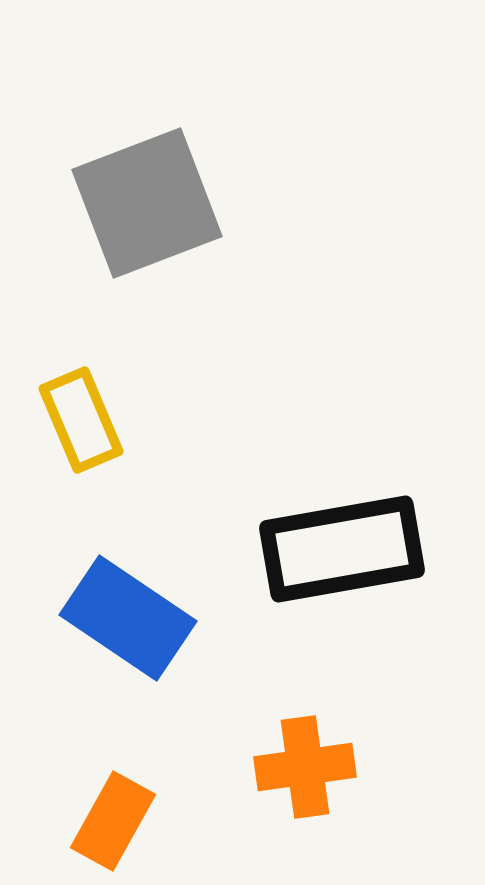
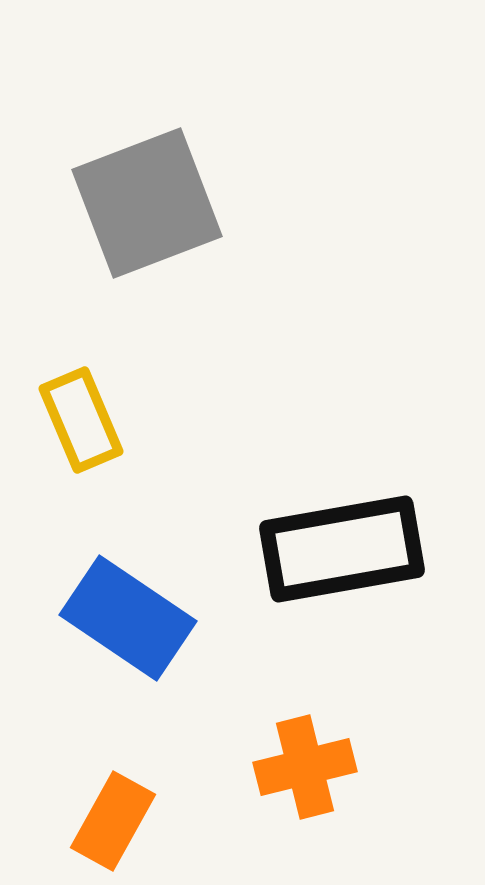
orange cross: rotated 6 degrees counterclockwise
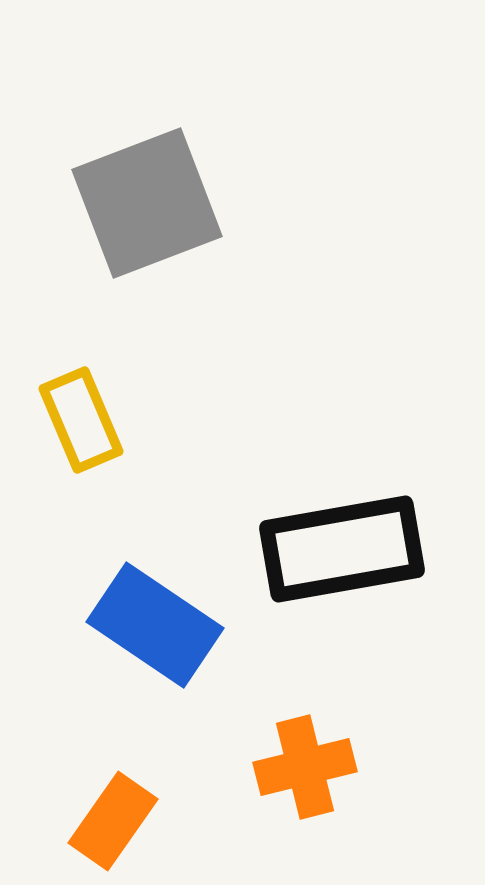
blue rectangle: moved 27 px right, 7 px down
orange rectangle: rotated 6 degrees clockwise
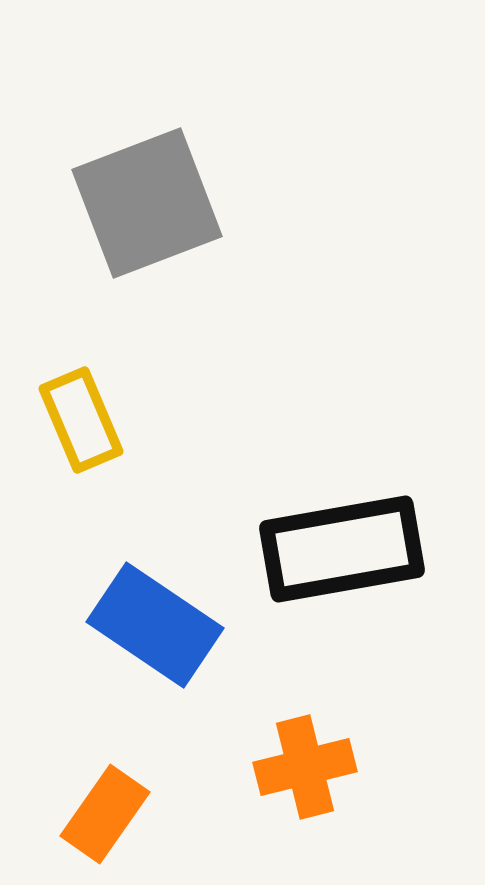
orange rectangle: moved 8 px left, 7 px up
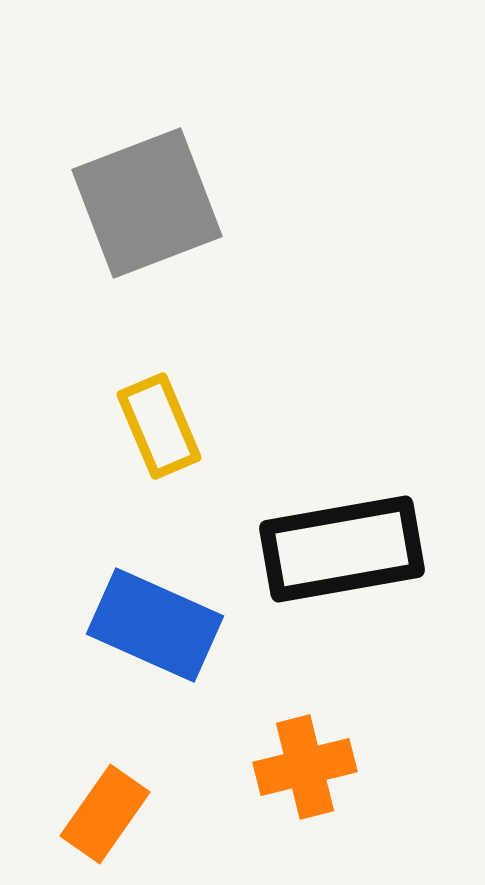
yellow rectangle: moved 78 px right, 6 px down
blue rectangle: rotated 10 degrees counterclockwise
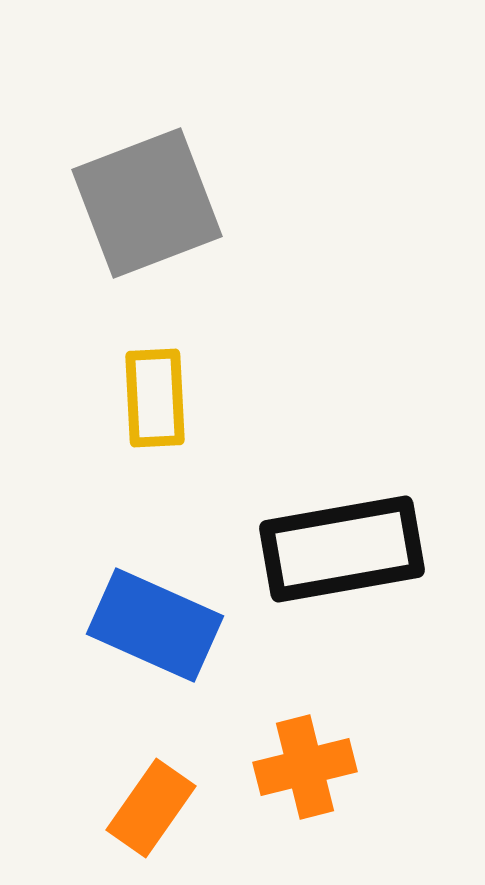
yellow rectangle: moved 4 px left, 28 px up; rotated 20 degrees clockwise
orange rectangle: moved 46 px right, 6 px up
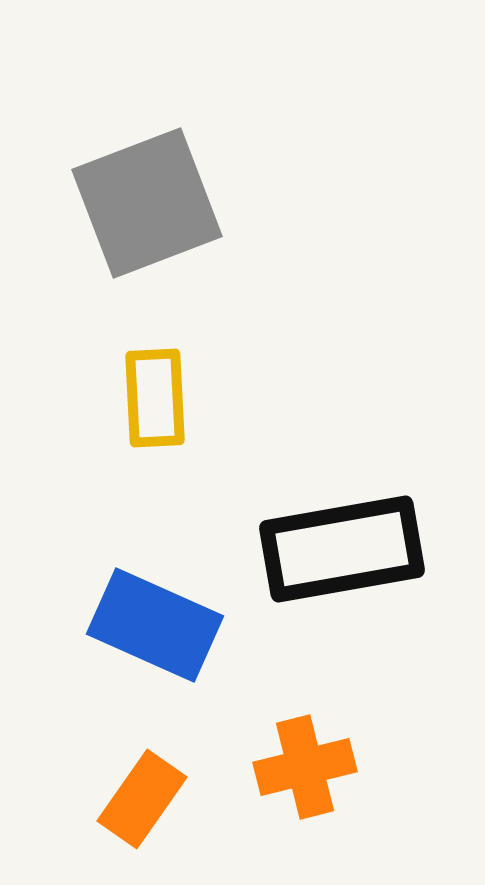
orange rectangle: moved 9 px left, 9 px up
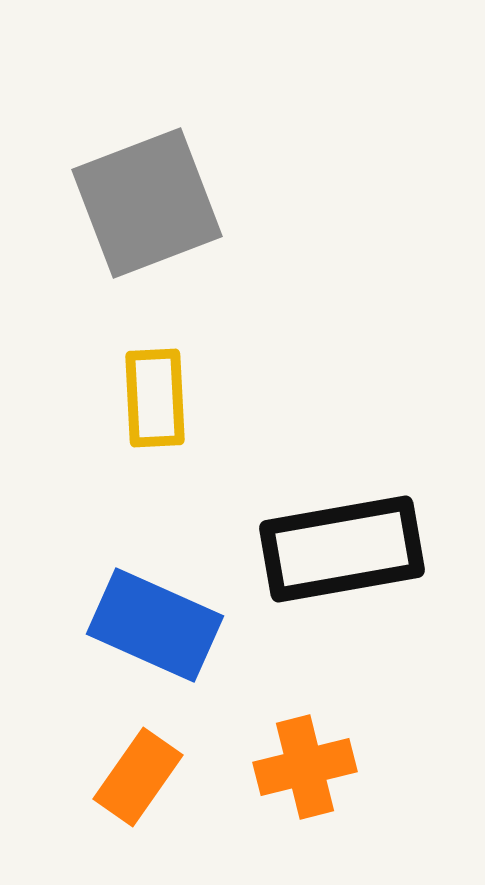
orange rectangle: moved 4 px left, 22 px up
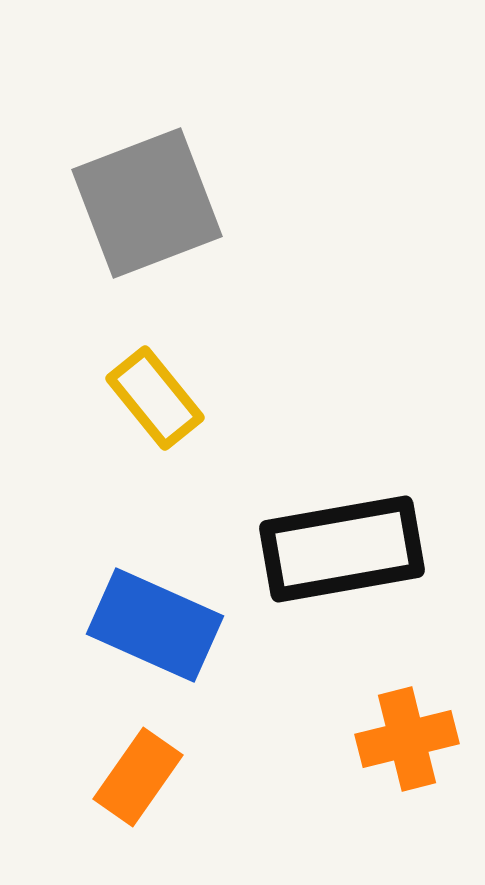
yellow rectangle: rotated 36 degrees counterclockwise
orange cross: moved 102 px right, 28 px up
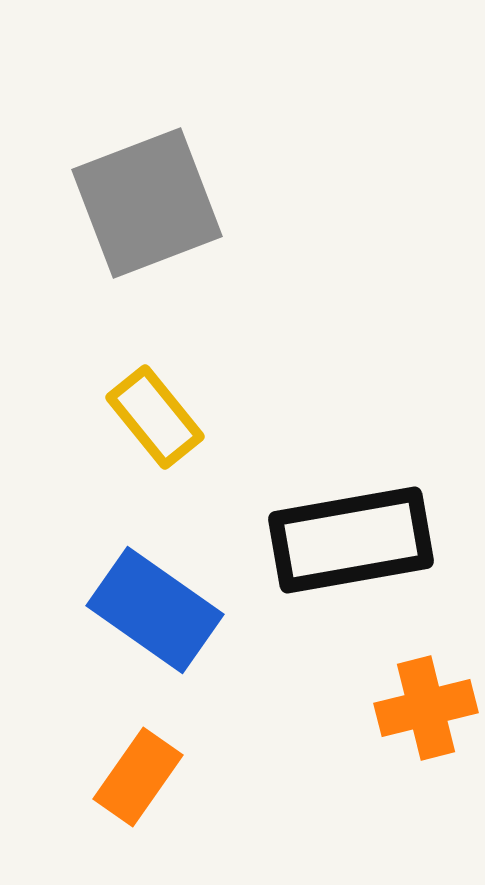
yellow rectangle: moved 19 px down
black rectangle: moved 9 px right, 9 px up
blue rectangle: moved 15 px up; rotated 11 degrees clockwise
orange cross: moved 19 px right, 31 px up
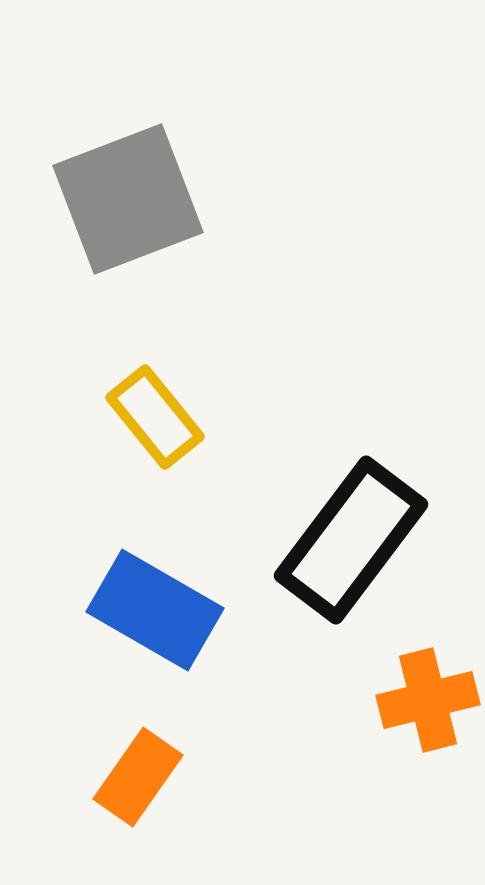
gray square: moved 19 px left, 4 px up
black rectangle: rotated 43 degrees counterclockwise
blue rectangle: rotated 5 degrees counterclockwise
orange cross: moved 2 px right, 8 px up
